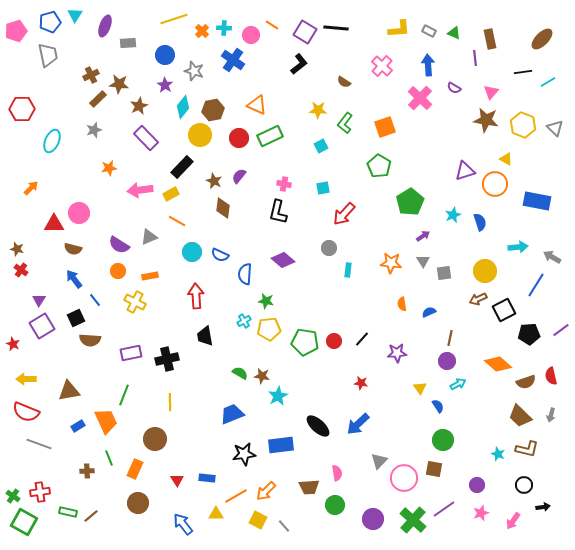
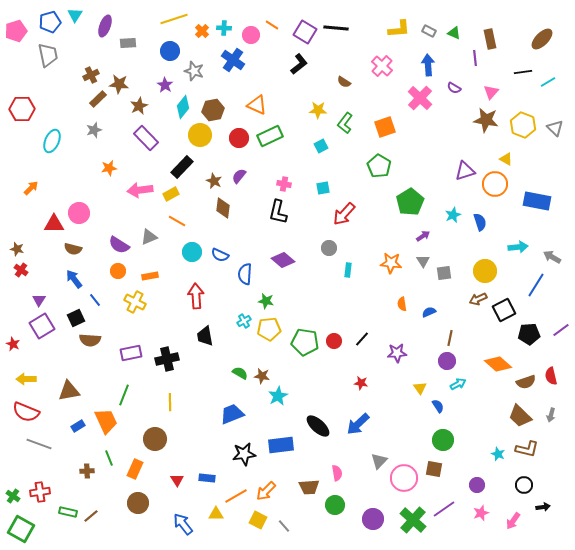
blue circle at (165, 55): moved 5 px right, 4 px up
green square at (24, 522): moved 3 px left, 7 px down
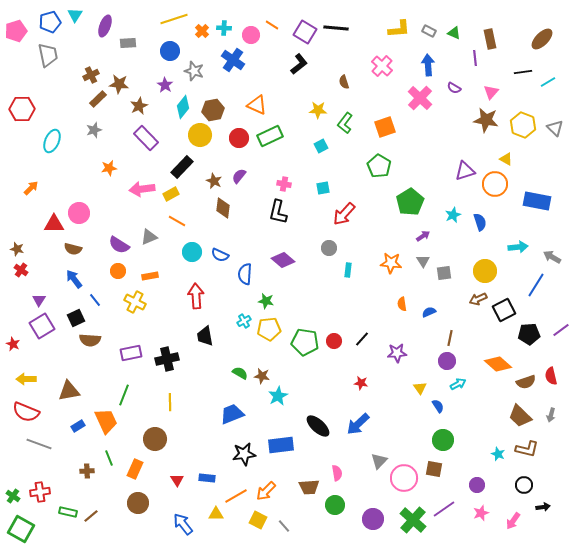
brown semicircle at (344, 82): rotated 40 degrees clockwise
pink arrow at (140, 190): moved 2 px right, 1 px up
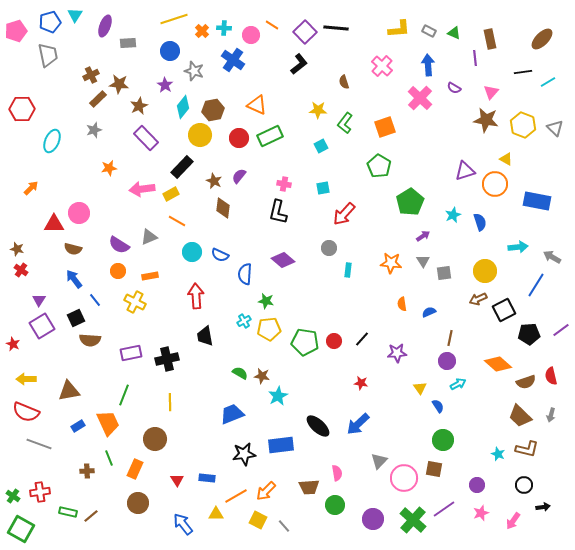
purple square at (305, 32): rotated 15 degrees clockwise
orange trapezoid at (106, 421): moved 2 px right, 2 px down
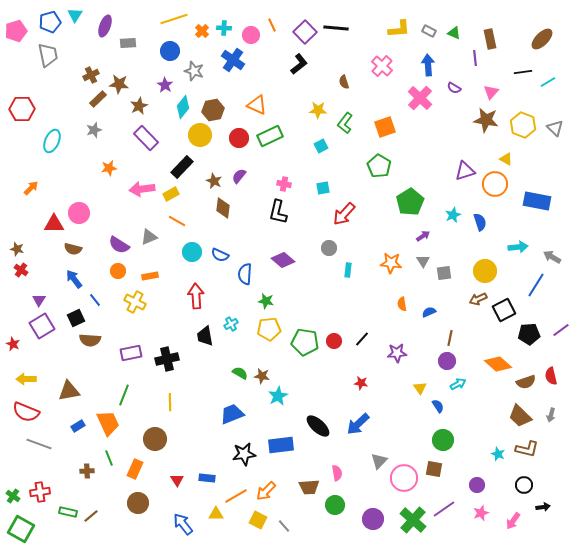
orange line at (272, 25): rotated 32 degrees clockwise
cyan cross at (244, 321): moved 13 px left, 3 px down
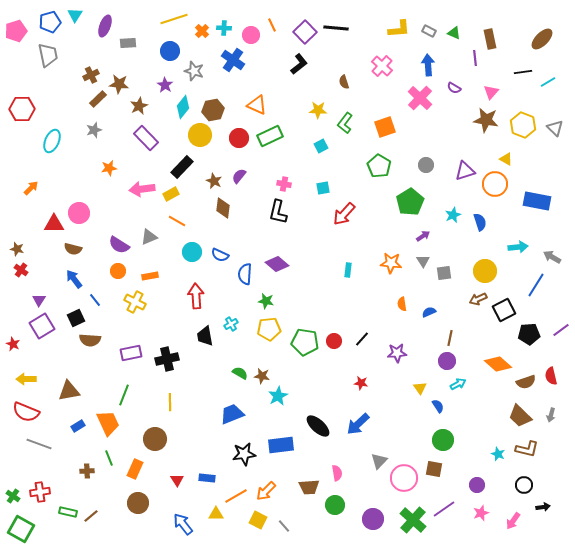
gray circle at (329, 248): moved 97 px right, 83 px up
purple diamond at (283, 260): moved 6 px left, 4 px down
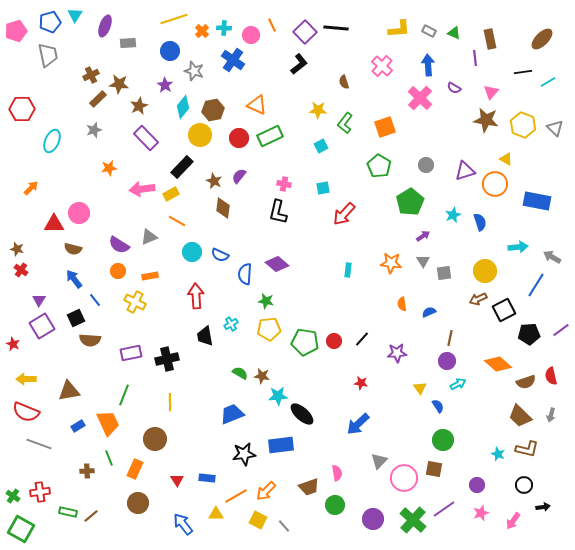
cyan star at (278, 396): rotated 24 degrees clockwise
black ellipse at (318, 426): moved 16 px left, 12 px up
brown trapezoid at (309, 487): rotated 15 degrees counterclockwise
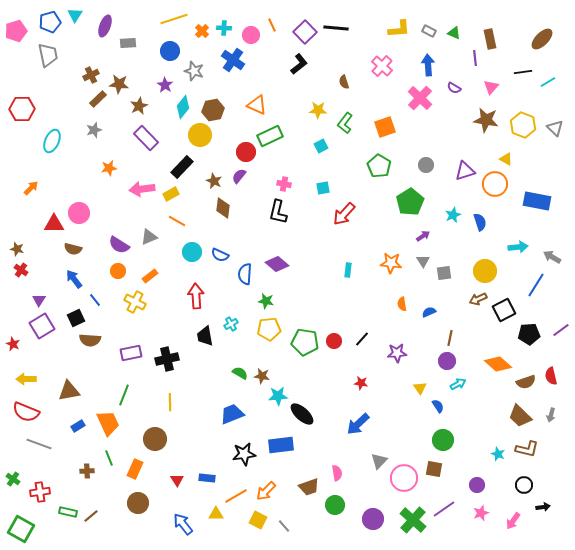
pink triangle at (491, 92): moved 5 px up
red circle at (239, 138): moved 7 px right, 14 px down
orange rectangle at (150, 276): rotated 28 degrees counterclockwise
green cross at (13, 496): moved 17 px up
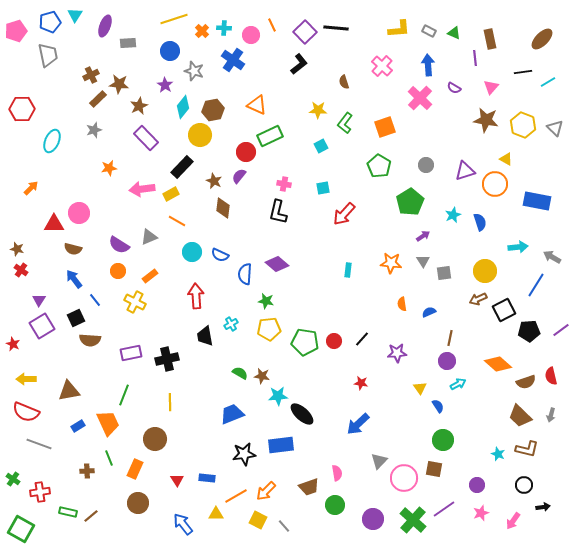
black pentagon at (529, 334): moved 3 px up
